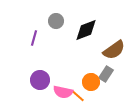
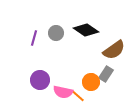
gray circle: moved 12 px down
black diamond: rotated 55 degrees clockwise
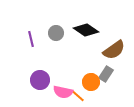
purple line: moved 3 px left, 1 px down; rotated 28 degrees counterclockwise
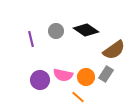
gray circle: moved 2 px up
orange circle: moved 5 px left, 5 px up
pink semicircle: moved 17 px up
orange line: moved 1 px down
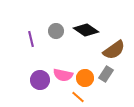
orange circle: moved 1 px left, 1 px down
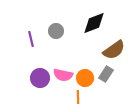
black diamond: moved 8 px right, 7 px up; rotated 55 degrees counterclockwise
purple circle: moved 2 px up
orange line: rotated 48 degrees clockwise
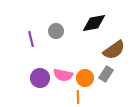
black diamond: rotated 10 degrees clockwise
